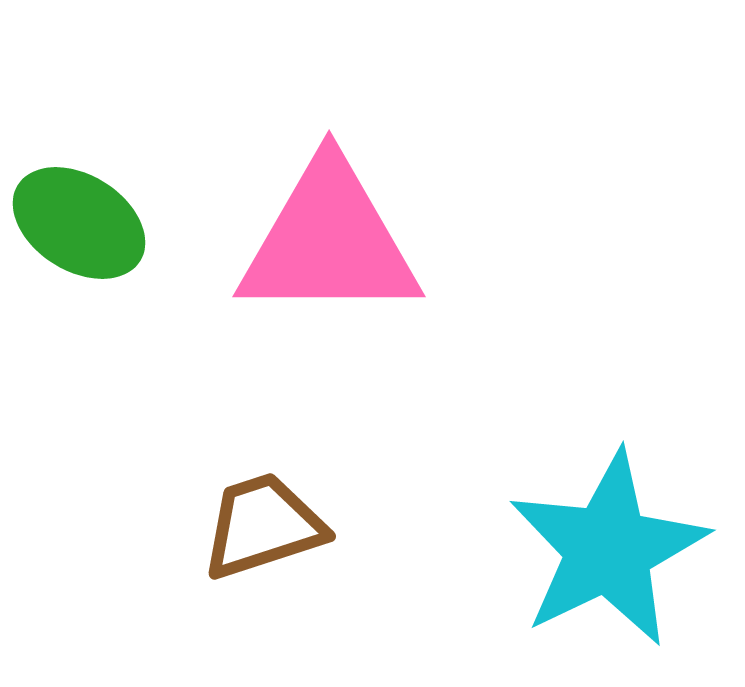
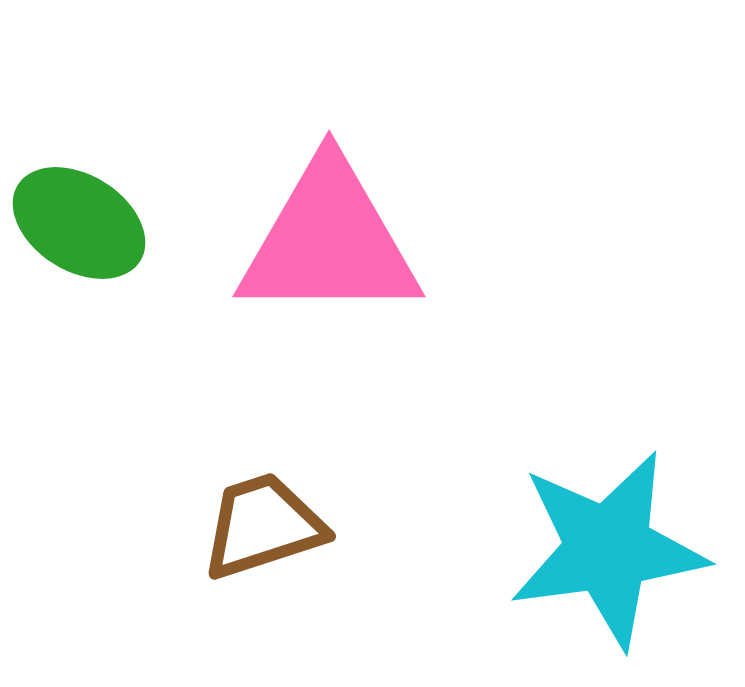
cyan star: rotated 18 degrees clockwise
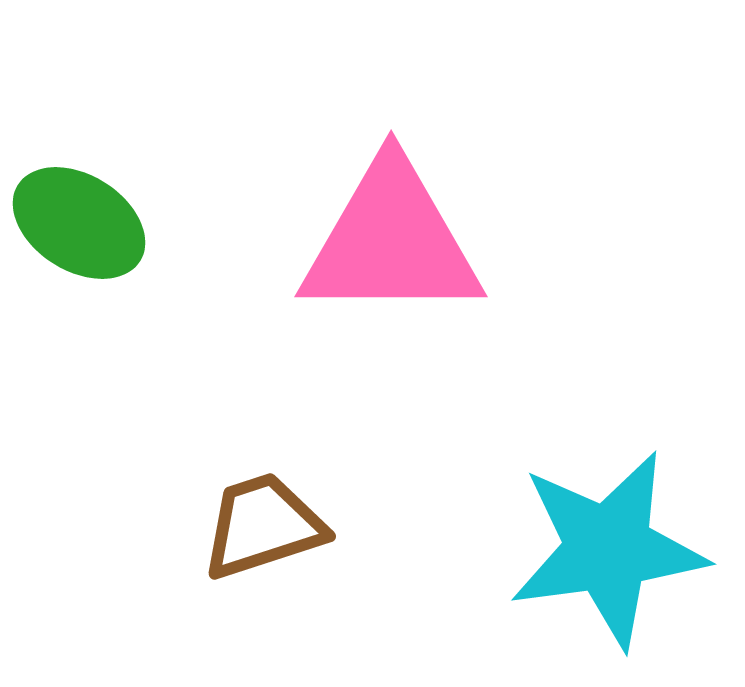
pink triangle: moved 62 px right
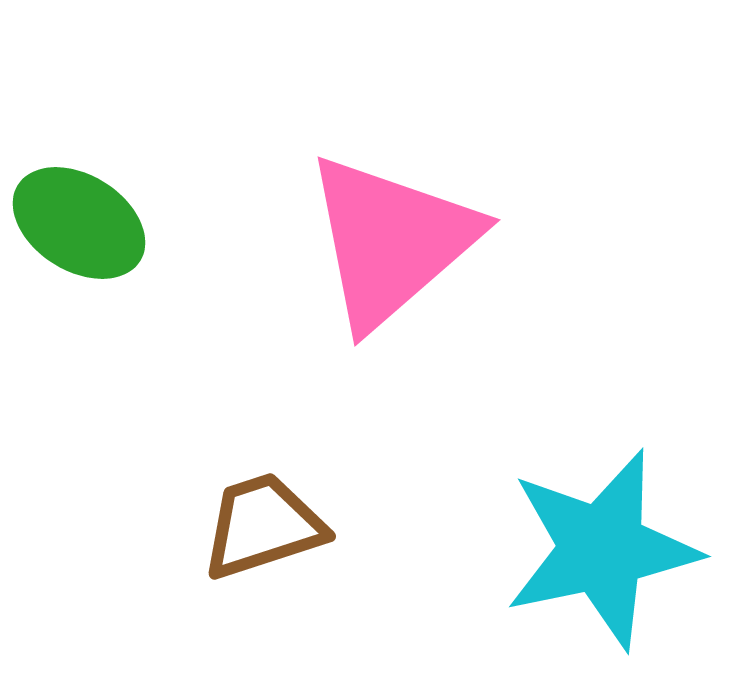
pink triangle: rotated 41 degrees counterclockwise
cyan star: moved 6 px left; rotated 4 degrees counterclockwise
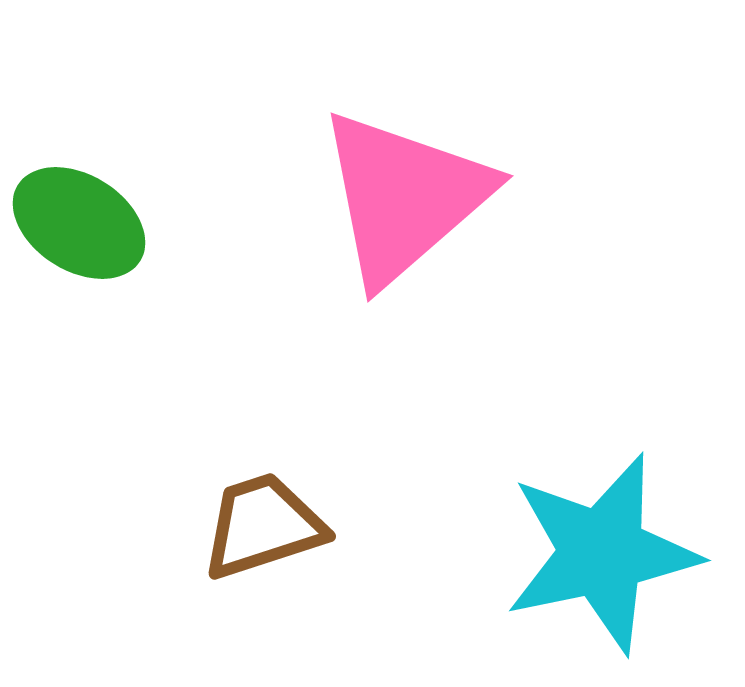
pink triangle: moved 13 px right, 44 px up
cyan star: moved 4 px down
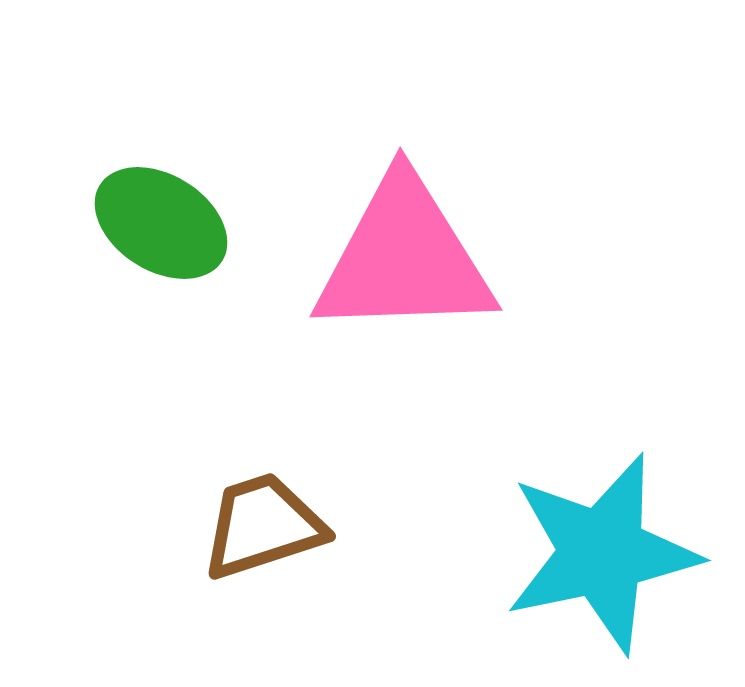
pink triangle: moved 61 px down; rotated 39 degrees clockwise
green ellipse: moved 82 px right
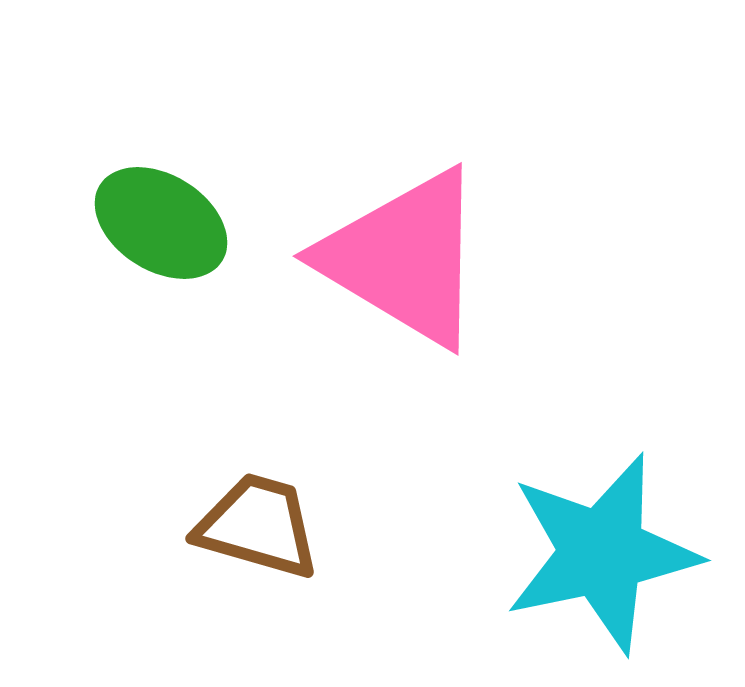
pink triangle: rotated 33 degrees clockwise
brown trapezoid: moved 5 px left; rotated 34 degrees clockwise
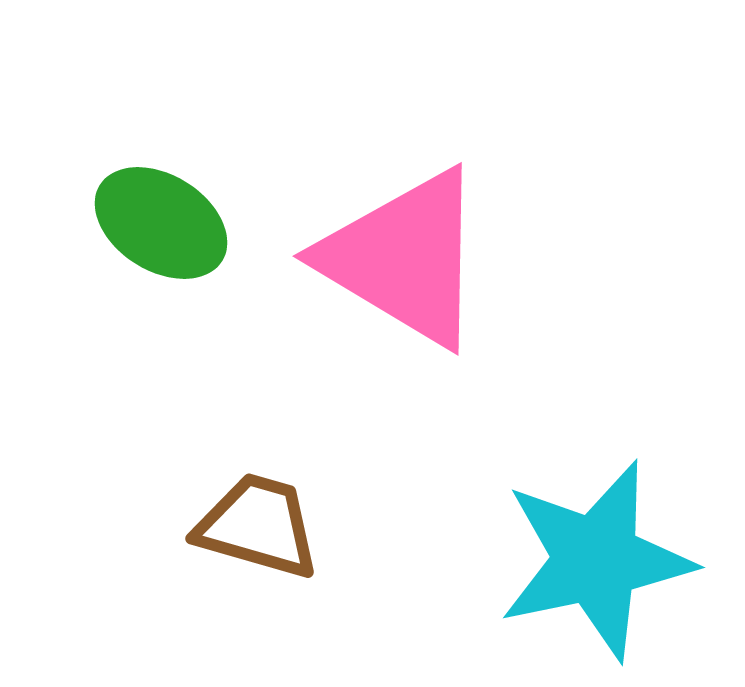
cyan star: moved 6 px left, 7 px down
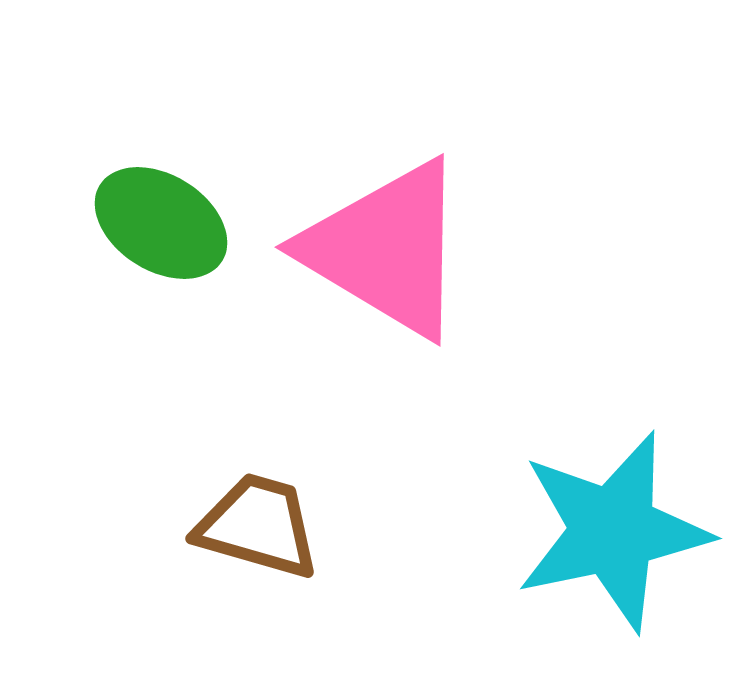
pink triangle: moved 18 px left, 9 px up
cyan star: moved 17 px right, 29 px up
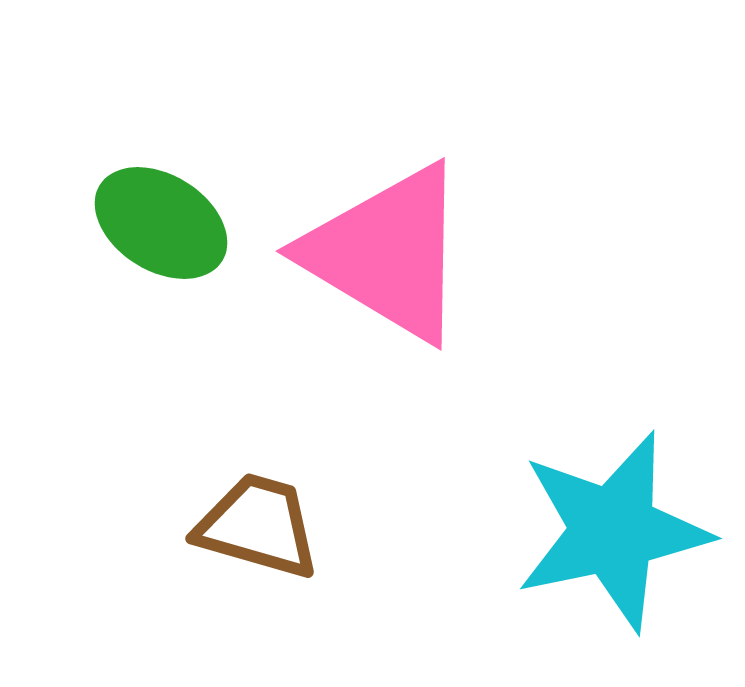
pink triangle: moved 1 px right, 4 px down
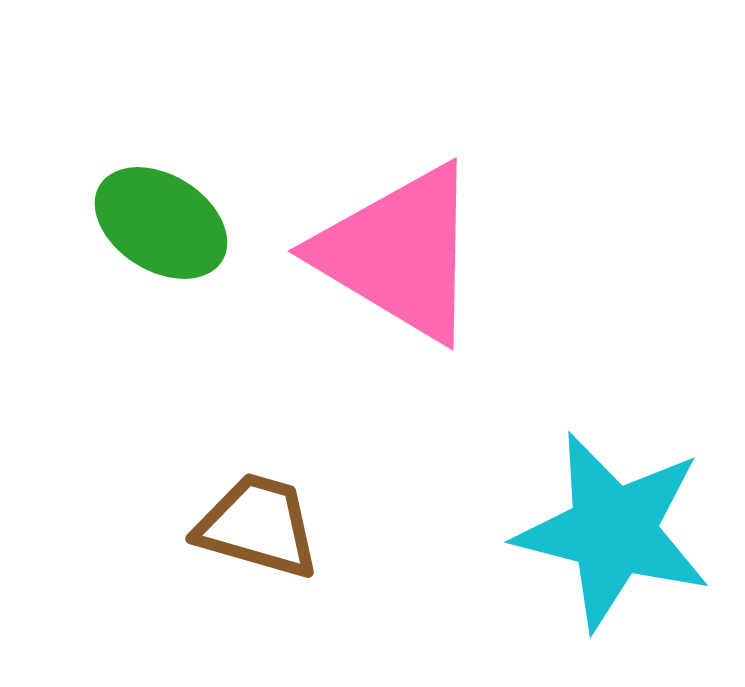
pink triangle: moved 12 px right
cyan star: rotated 26 degrees clockwise
